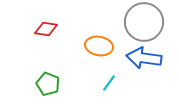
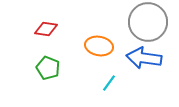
gray circle: moved 4 px right
green pentagon: moved 16 px up
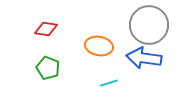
gray circle: moved 1 px right, 3 px down
cyan line: rotated 36 degrees clockwise
